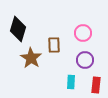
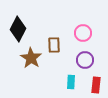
black diamond: rotated 10 degrees clockwise
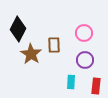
pink circle: moved 1 px right
brown star: moved 4 px up
red rectangle: moved 1 px down
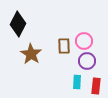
black diamond: moved 5 px up
pink circle: moved 8 px down
brown rectangle: moved 10 px right, 1 px down
purple circle: moved 2 px right, 1 px down
cyan rectangle: moved 6 px right
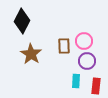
black diamond: moved 4 px right, 3 px up
cyan rectangle: moved 1 px left, 1 px up
